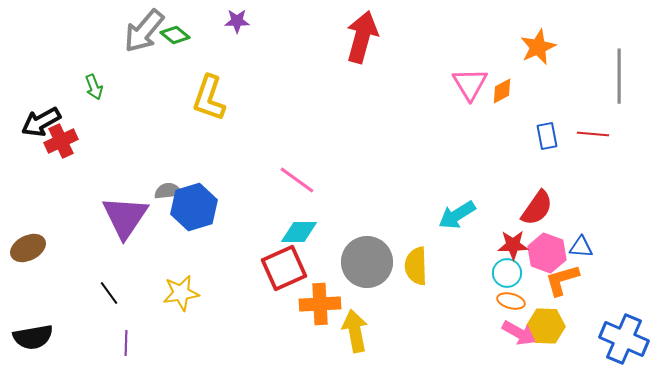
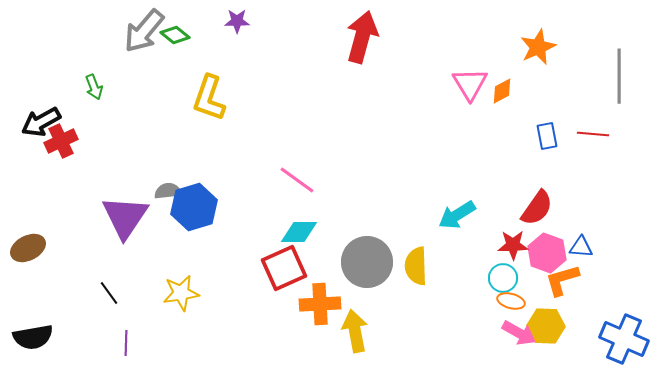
cyan circle: moved 4 px left, 5 px down
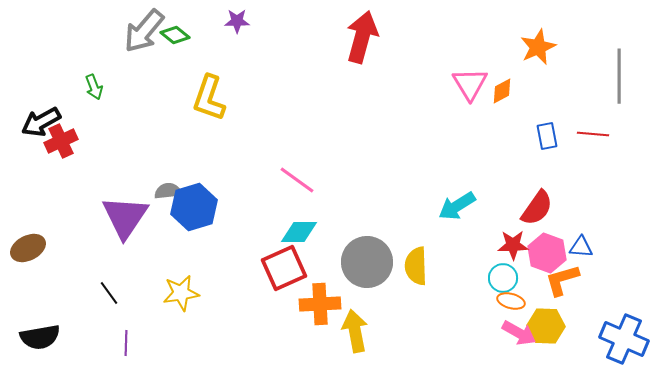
cyan arrow: moved 9 px up
black semicircle: moved 7 px right
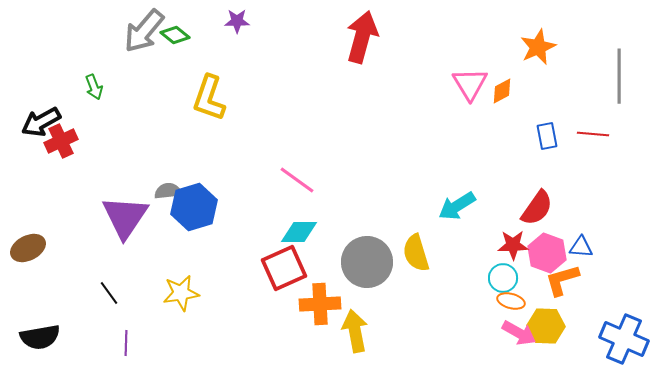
yellow semicircle: moved 13 px up; rotated 15 degrees counterclockwise
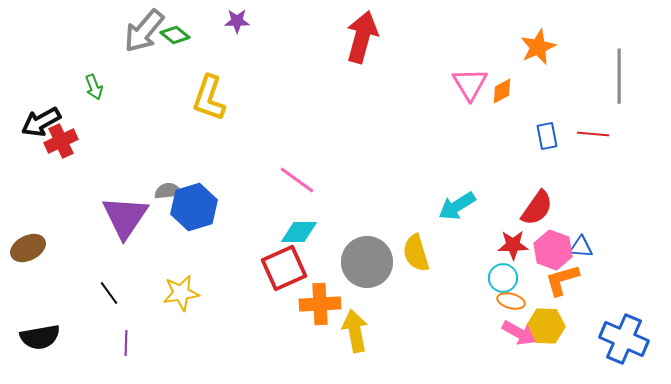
pink hexagon: moved 6 px right, 3 px up
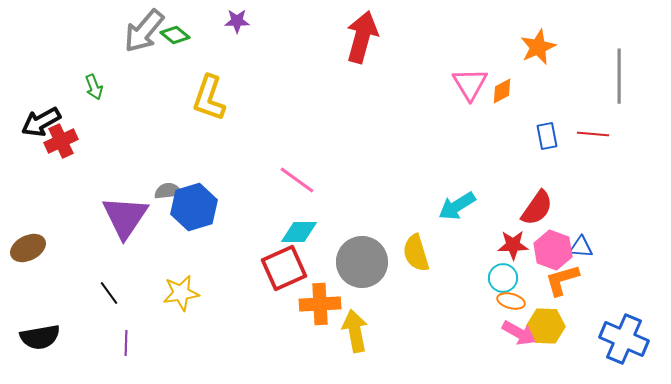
gray circle: moved 5 px left
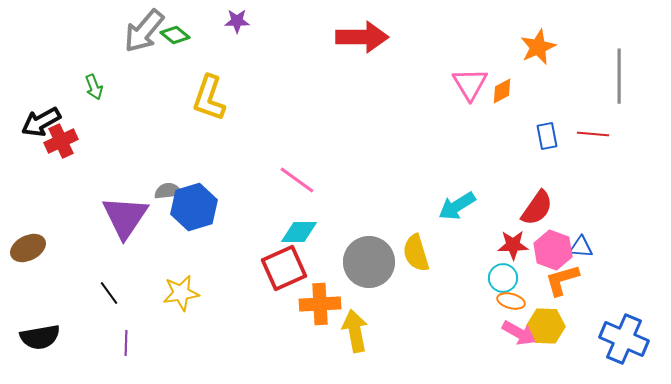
red arrow: rotated 75 degrees clockwise
gray circle: moved 7 px right
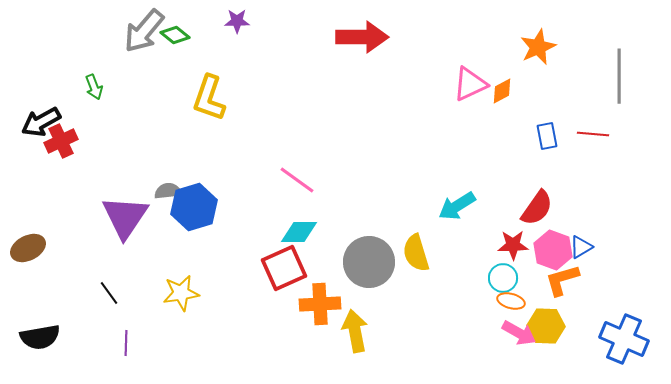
pink triangle: rotated 36 degrees clockwise
blue triangle: rotated 35 degrees counterclockwise
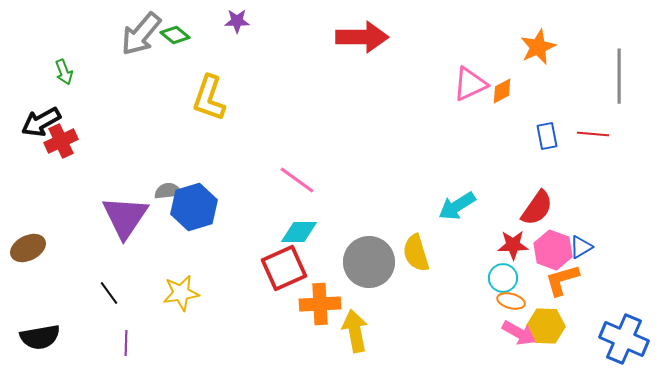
gray arrow: moved 3 px left, 3 px down
green arrow: moved 30 px left, 15 px up
